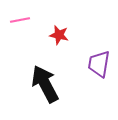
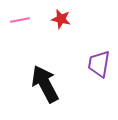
red star: moved 2 px right, 16 px up
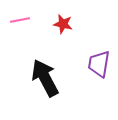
red star: moved 2 px right, 5 px down
black arrow: moved 6 px up
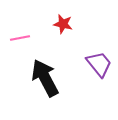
pink line: moved 18 px down
purple trapezoid: rotated 132 degrees clockwise
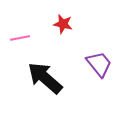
black arrow: rotated 21 degrees counterclockwise
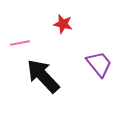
pink line: moved 5 px down
black arrow: moved 2 px left, 2 px up; rotated 6 degrees clockwise
